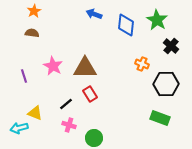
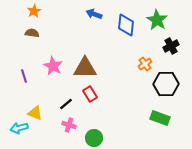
black cross: rotated 21 degrees clockwise
orange cross: moved 3 px right; rotated 32 degrees clockwise
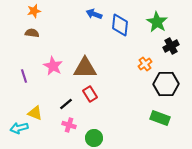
orange star: rotated 16 degrees clockwise
green star: moved 2 px down
blue diamond: moved 6 px left
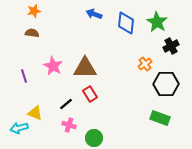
blue diamond: moved 6 px right, 2 px up
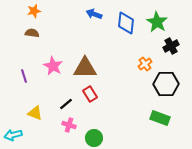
cyan arrow: moved 6 px left, 7 px down
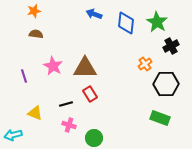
brown semicircle: moved 4 px right, 1 px down
black line: rotated 24 degrees clockwise
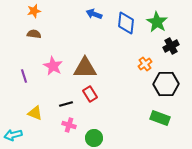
brown semicircle: moved 2 px left
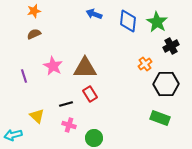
blue diamond: moved 2 px right, 2 px up
brown semicircle: rotated 32 degrees counterclockwise
yellow triangle: moved 2 px right, 3 px down; rotated 21 degrees clockwise
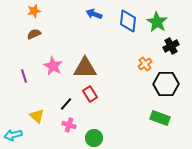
black line: rotated 32 degrees counterclockwise
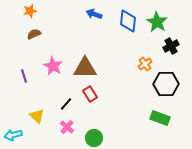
orange star: moved 4 px left
pink cross: moved 2 px left, 2 px down; rotated 24 degrees clockwise
